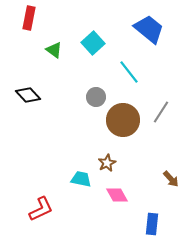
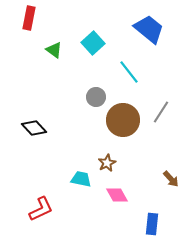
black diamond: moved 6 px right, 33 px down
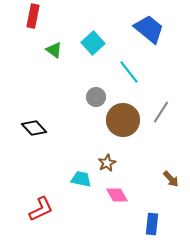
red rectangle: moved 4 px right, 2 px up
